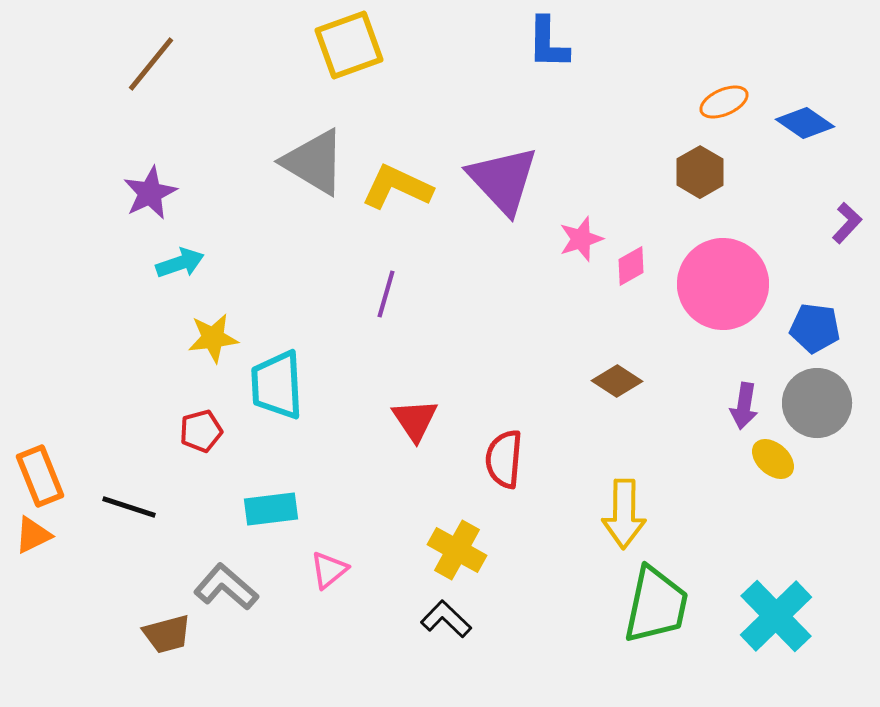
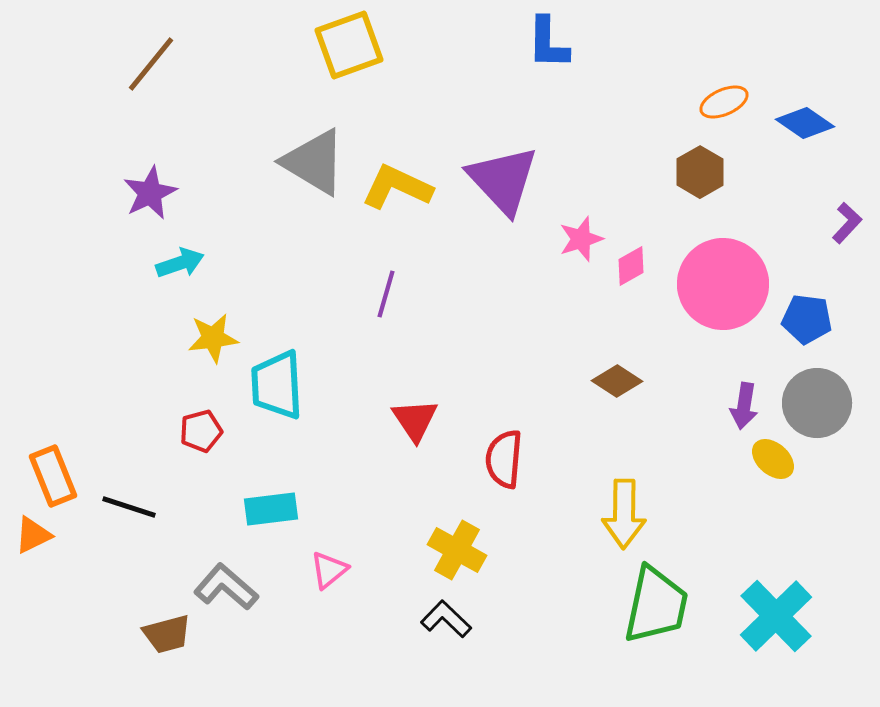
blue pentagon: moved 8 px left, 9 px up
orange rectangle: moved 13 px right
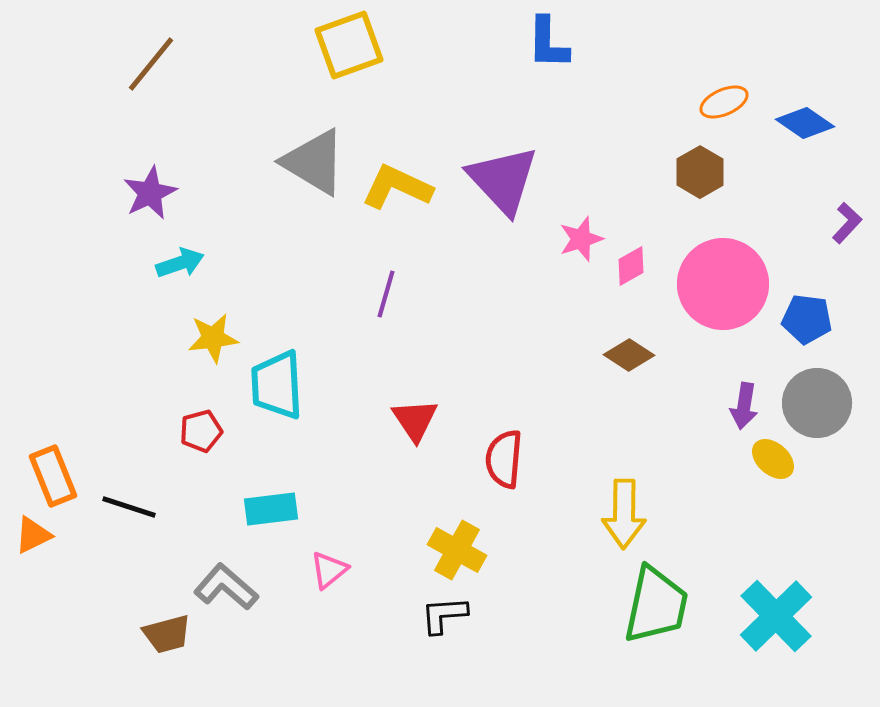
brown diamond: moved 12 px right, 26 px up
black L-shape: moved 2 px left, 4 px up; rotated 48 degrees counterclockwise
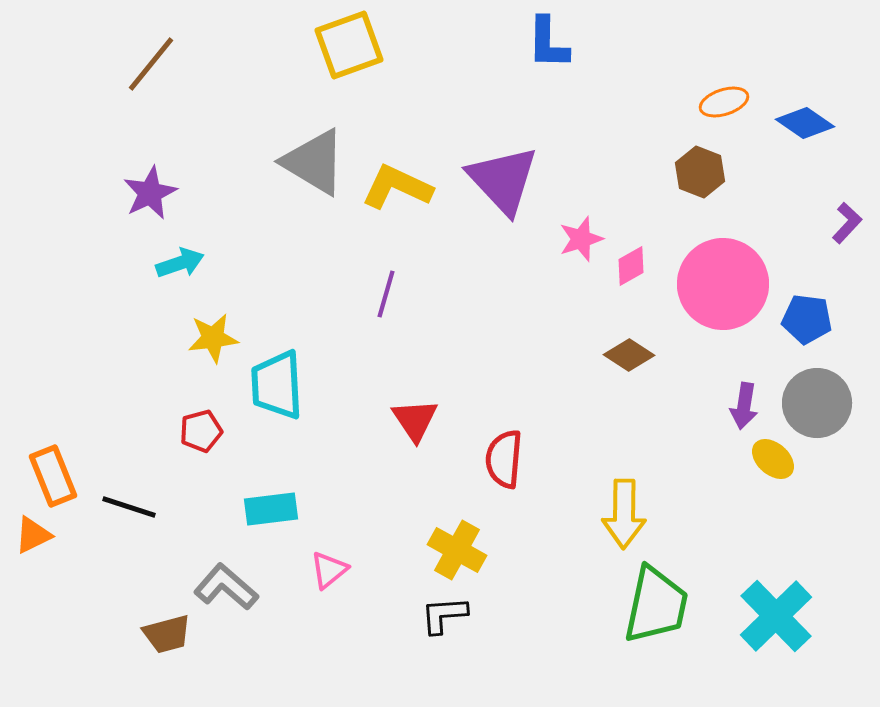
orange ellipse: rotated 6 degrees clockwise
brown hexagon: rotated 9 degrees counterclockwise
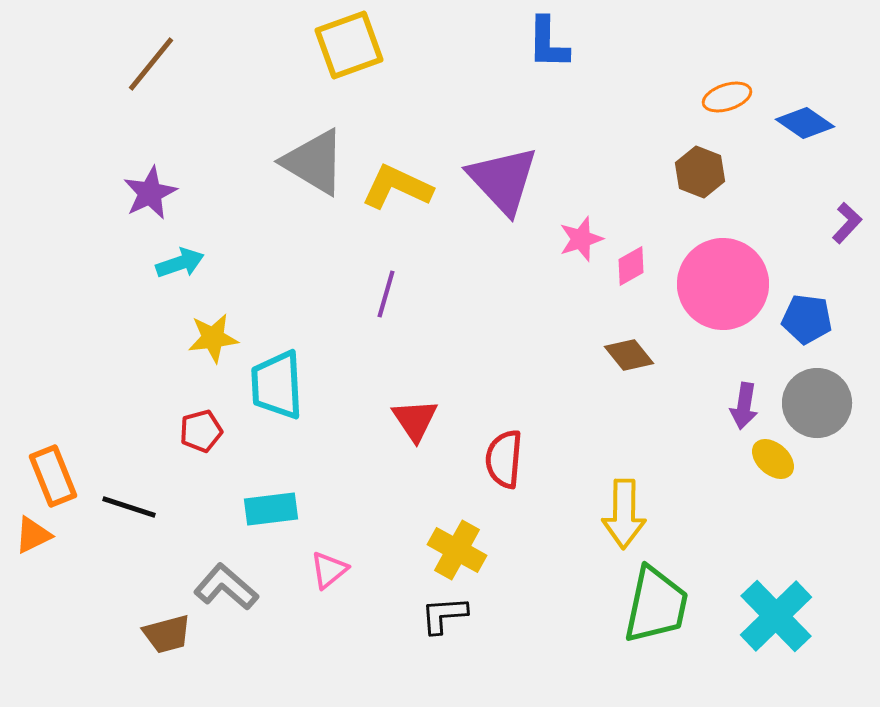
orange ellipse: moved 3 px right, 5 px up
brown diamond: rotated 18 degrees clockwise
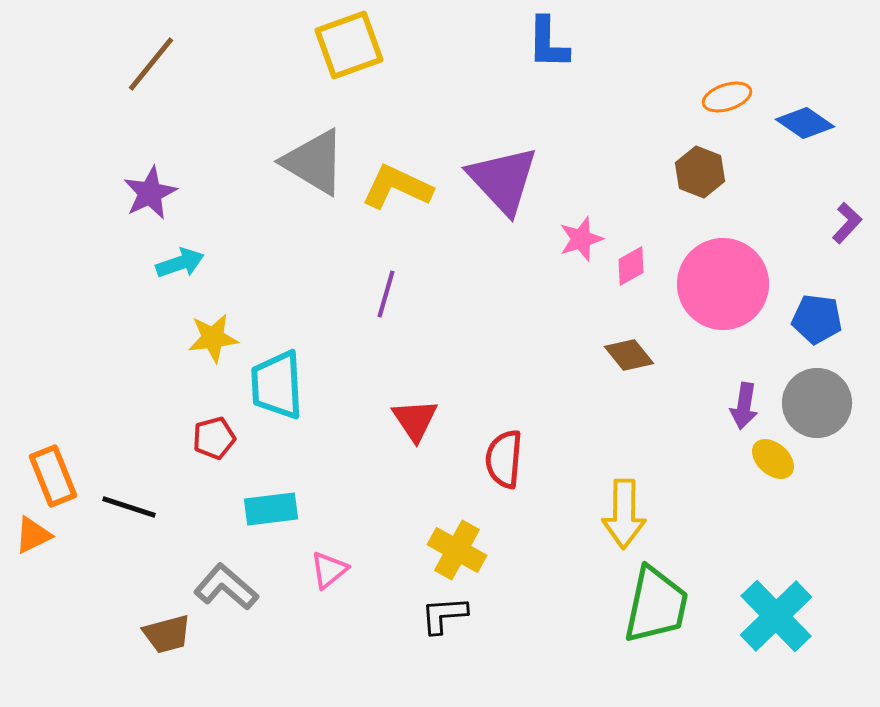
blue pentagon: moved 10 px right
red pentagon: moved 13 px right, 7 px down
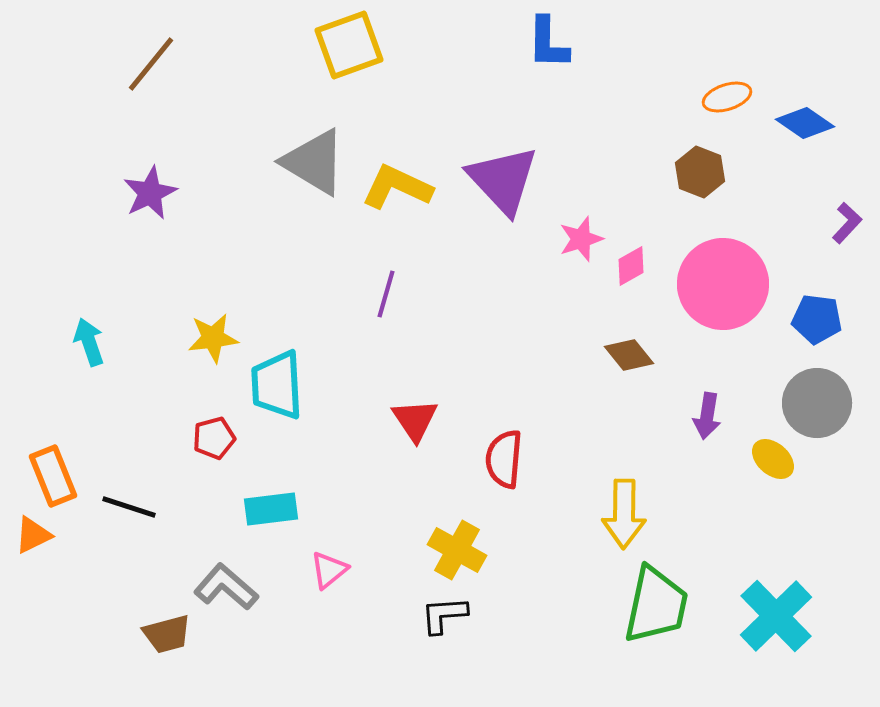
cyan arrow: moved 91 px left, 79 px down; rotated 90 degrees counterclockwise
purple arrow: moved 37 px left, 10 px down
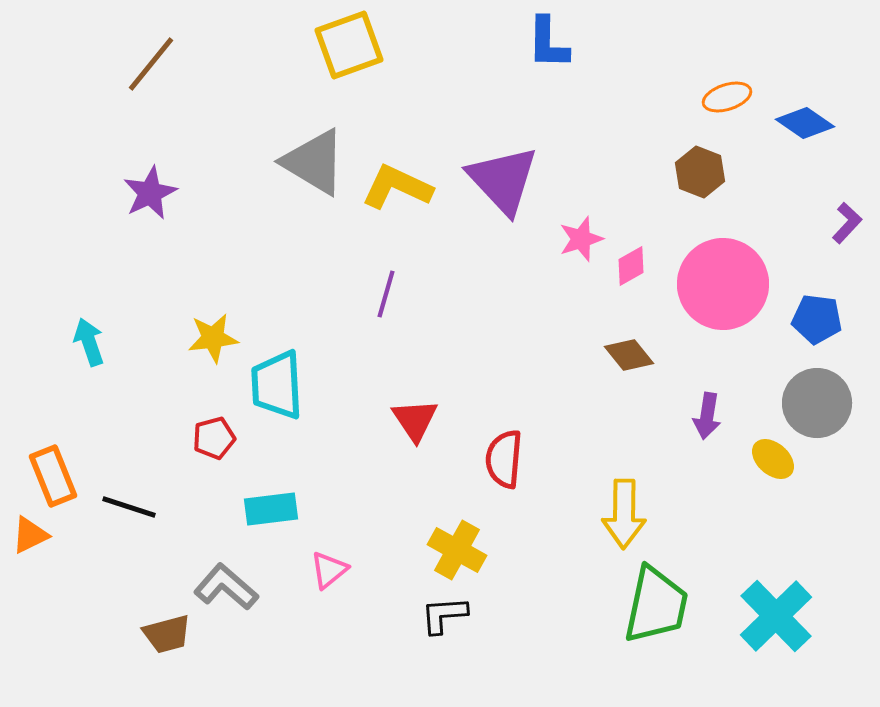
orange triangle: moved 3 px left
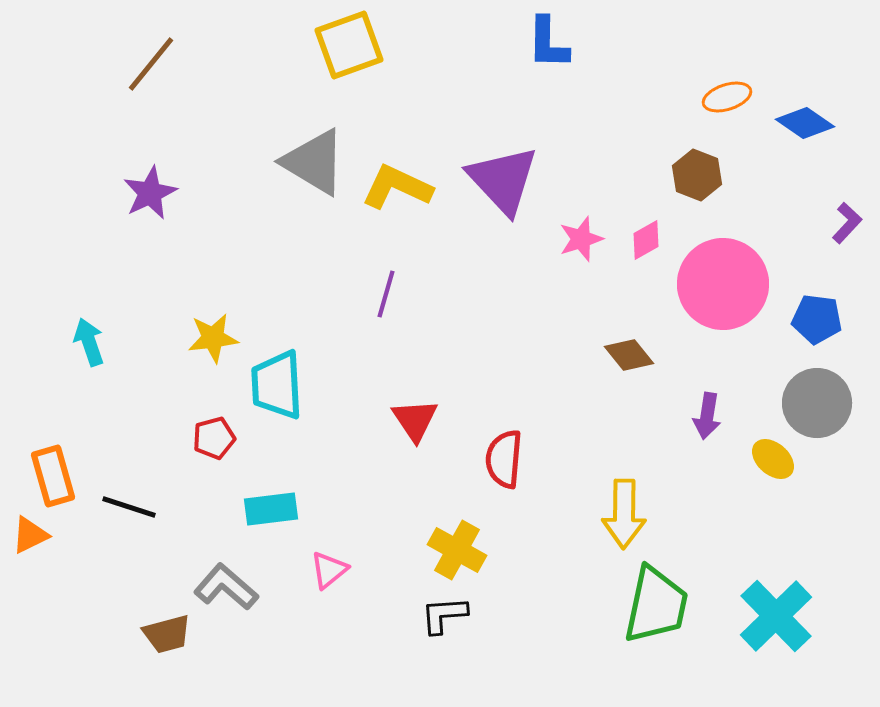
brown hexagon: moved 3 px left, 3 px down
pink diamond: moved 15 px right, 26 px up
orange rectangle: rotated 6 degrees clockwise
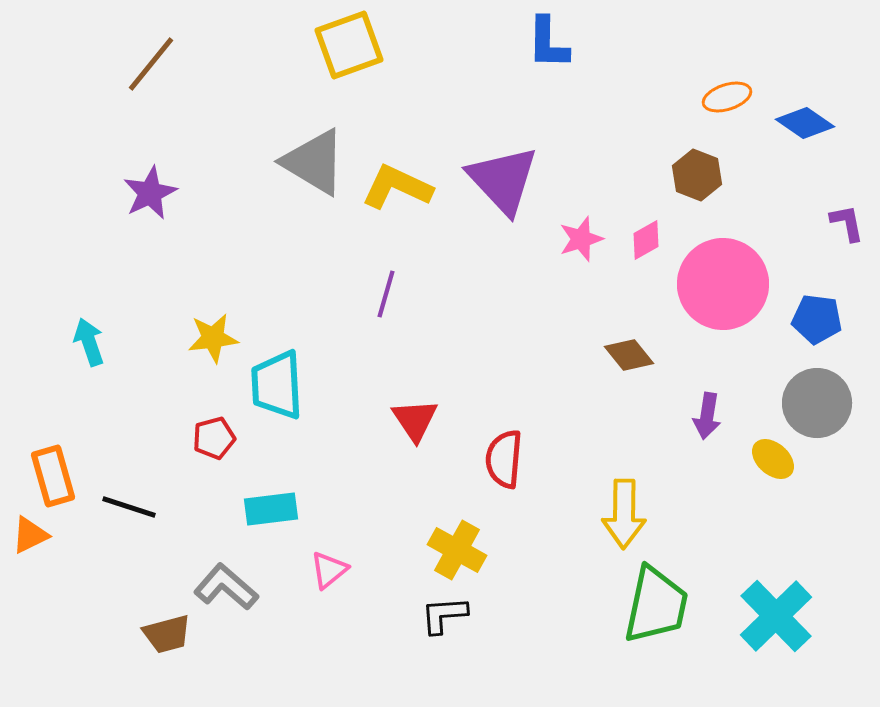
purple L-shape: rotated 54 degrees counterclockwise
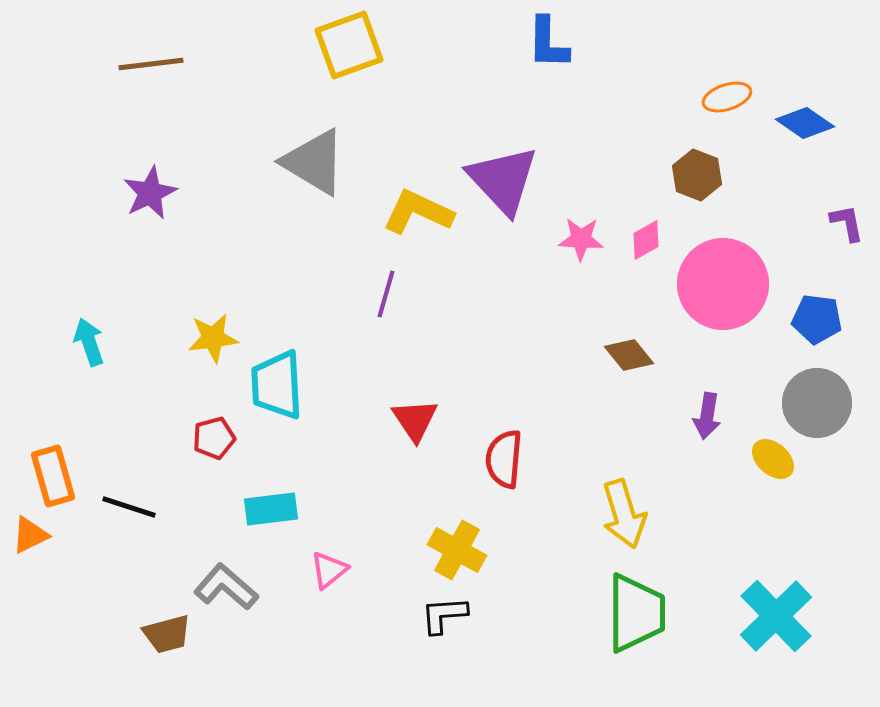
brown line: rotated 44 degrees clockwise
yellow L-shape: moved 21 px right, 25 px down
pink star: rotated 21 degrees clockwise
yellow arrow: rotated 18 degrees counterclockwise
green trapezoid: moved 20 px left, 8 px down; rotated 12 degrees counterclockwise
